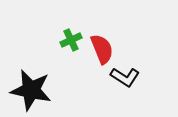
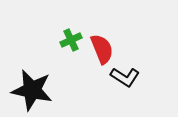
black star: moved 1 px right
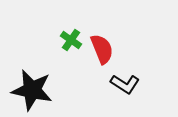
green cross: rotated 30 degrees counterclockwise
black L-shape: moved 7 px down
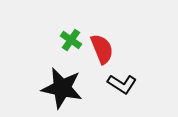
black L-shape: moved 3 px left
black star: moved 30 px right, 2 px up
